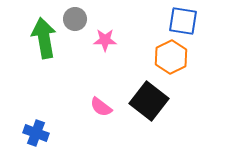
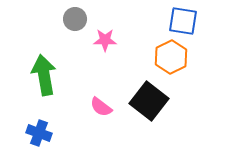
green arrow: moved 37 px down
blue cross: moved 3 px right
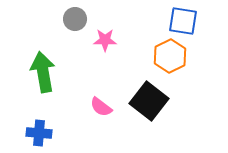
orange hexagon: moved 1 px left, 1 px up
green arrow: moved 1 px left, 3 px up
blue cross: rotated 15 degrees counterclockwise
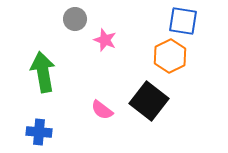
pink star: rotated 20 degrees clockwise
pink semicircle: moved 1 px right, 3 px down
blue cross: moved 1 px up
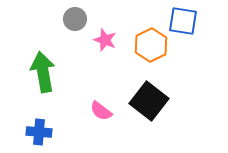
orange hexagon: moved 19 px left, 11 px up
pink semicircle: moved 1 px left, 1 px down
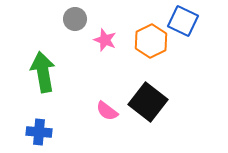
blue square: rotated 16 degrees clockwise
orange hexagon: moved 4 px up
black square: moved 1 px left, 1 px down
pink semicircle: moved 6 px right
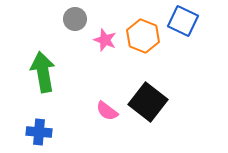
orange hexagon: moved 8 px left, 5 px up; rotated 12 degrees counterclockwise
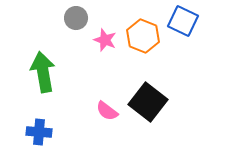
gray circle: moved 1 px right, 1 px up
